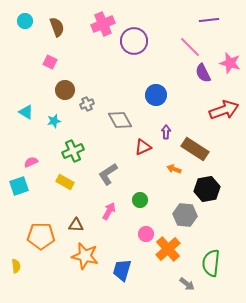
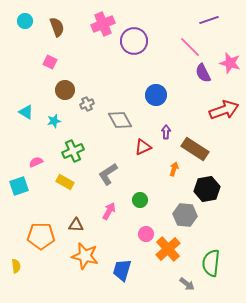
purple line: rotated 12 degrees counterclockwise
pink semicircle: moved 5 px right
orange arrow: rotated 88 degrees clockwise
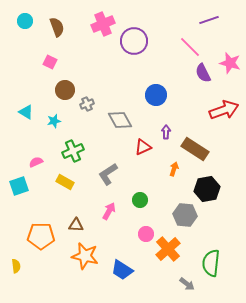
blue trapezoid: rotated 75 degrees counterclockwise
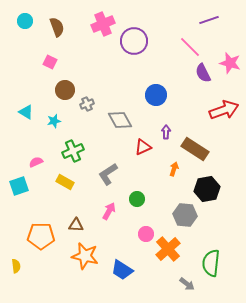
green circle: moved 3 px left, 1 px up
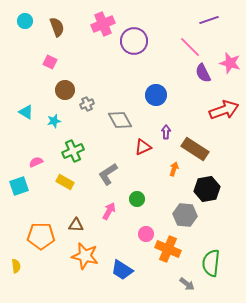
orange cross: rotated 25 degrees counterclockwise
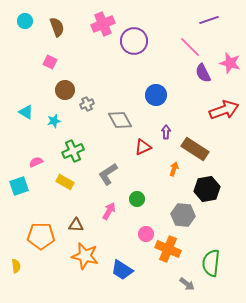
gray hexagon: moved 2 px left
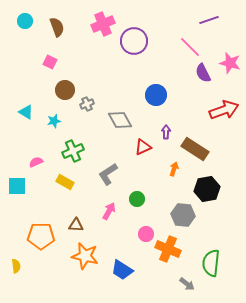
cyan square: moved 2 px left; rotated 18 degrees clockwise
